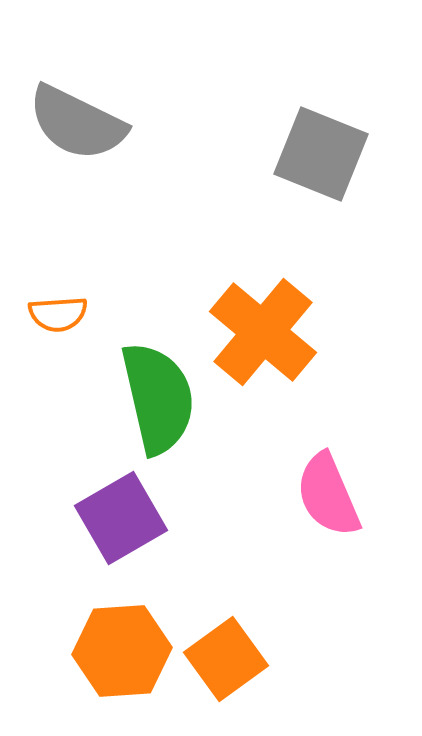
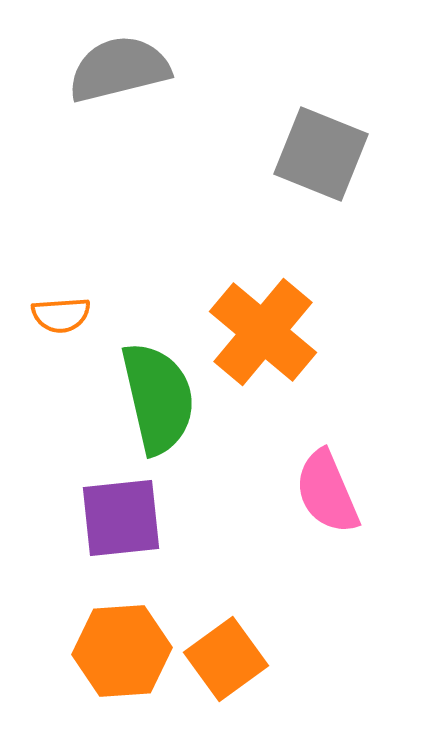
gray semicircle: moved 42 px right, 54 px up; rotated 140 degrees clockwise
orange semicircle: moved 3 px right, 1 px down
pink semicircle: moved 1 px left, 3 px up
purple square: rotated 24 degrees clockwise
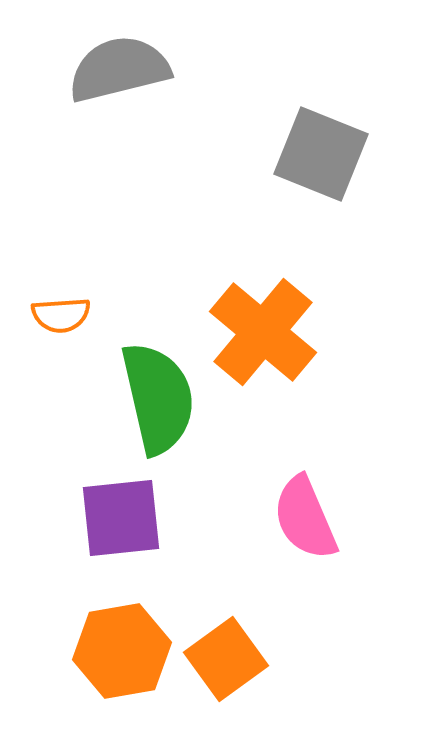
pink semicircle: moved 22 px left, 26 px down
orange hexagon: rotated 6 degrees counterclockwise
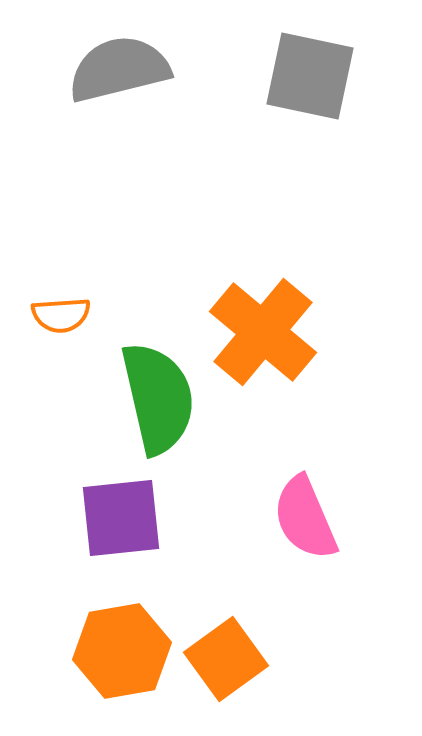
gray square: moved 11 px left, 78 px up; rotated 10 degrees counterclockwise
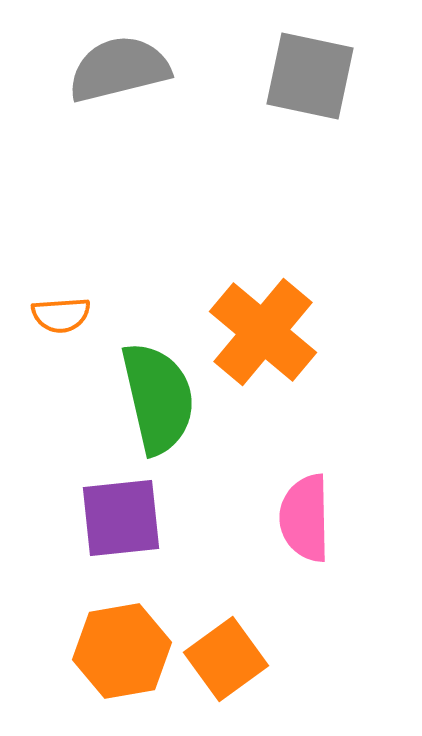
pink semicircle: rotated 22 degrees clockwise
